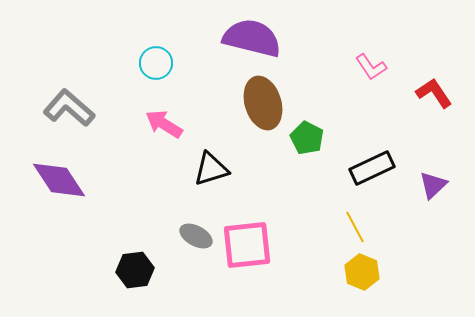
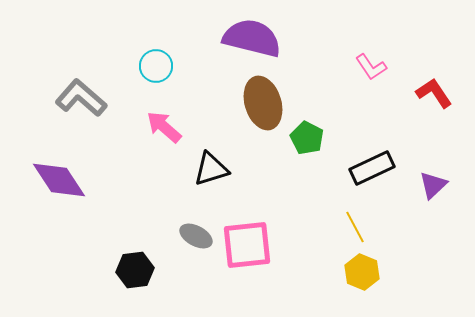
cyan circle: moved 3 px down
gray L-shape: moved 12 px right, 10 px up
pink arrow: moved 3 px down; rotated 9 degrees clockwise
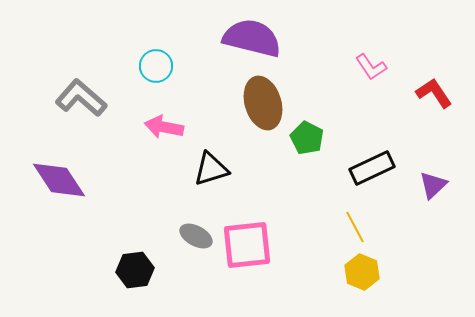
pink arrow: rotated 30 degrees counterclockwise
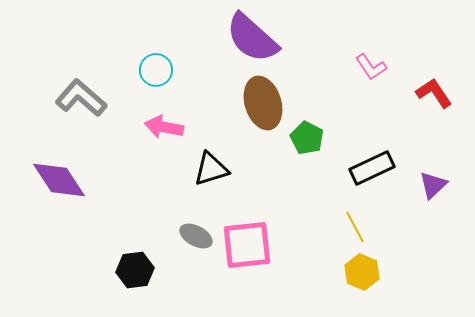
purple semicircle: rotated 152 degrees counterclockwise
cyan circle: moved 4 px down
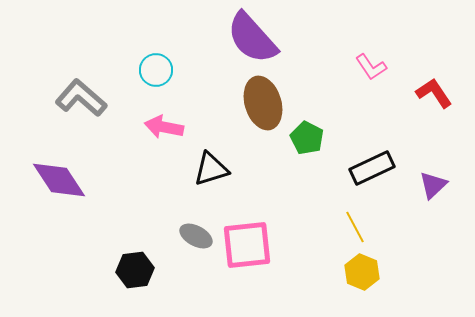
purple semicircle: rotated 6 degrees clockwise
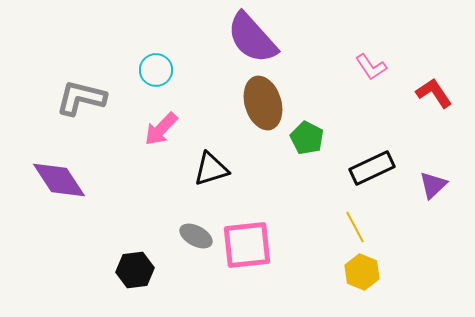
gray L-shape: rotated 27 degrees counterclockwise
pink arrow: moved 3 px left, 2 px down; rotated 57 degrees counterclockwise
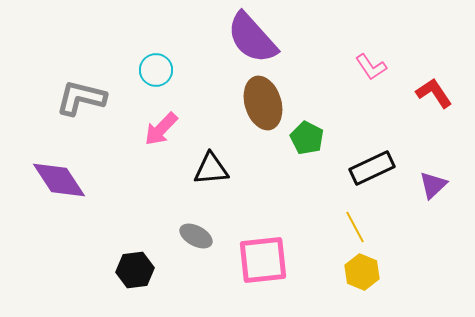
black triangle: rotated 12 degrees clockwise
pink square: moved 16 px right, 15 px down
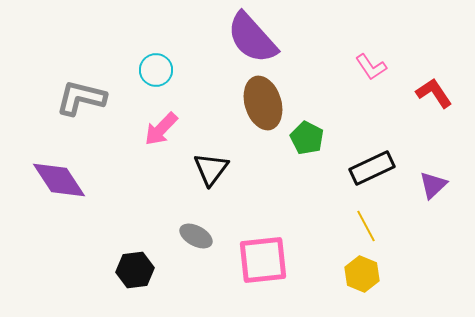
black triangle: rotated 48 degrees counterclockwise
yellow line: moved 11 px right, 1 px up
yellow hexagon: moved 2 px down
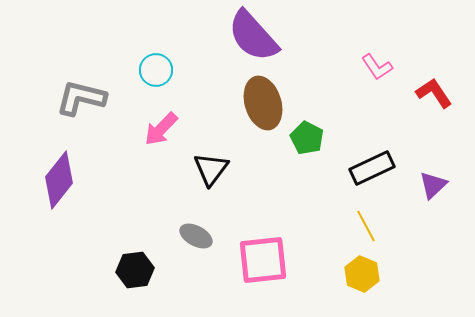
purple semicircle: moved 1 px right, 2 px up
pink L-shape: moved 6 px right
purple diamond: rotated 72 degrees clockwise
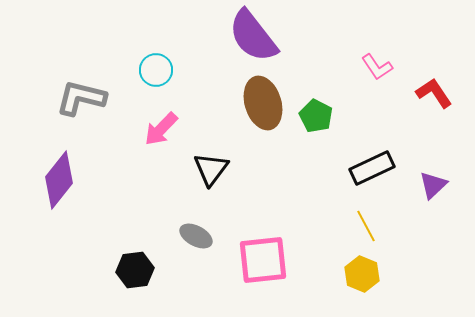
purple semicircle: rotated 4 degrees clockwise
green pentagon: moved 9 px right, 22 px up
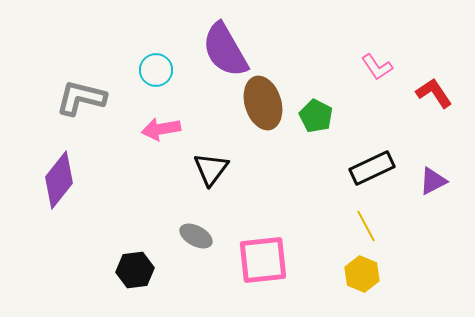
purple semicircle: moved 28 px left, 14 px down; rotated 8 degrees clockwise
pink arrow: rotated 36 degrees clockwise
purple triangle: moved 4 px up; rotated 16 degrees clockwise
